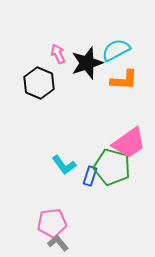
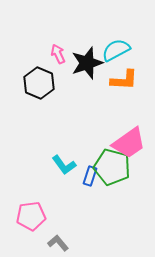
pink pentagon: moved 21 px left, 7 px up
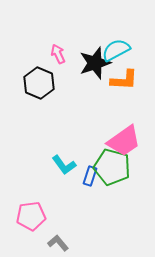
black star: moved 8 px right
pink trapezoid: moved 5 px left, 2 px up
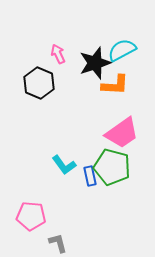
cyan semicircle: moved 6 px right
orange L-shape: moved 9 px left, 5 px down
pink trapezoid: moved 2 px left, 8 px up
blue rectangle: rotated 30 degrees counterclockwise
pink pentagon: rotated 12 degrees clockwise
gray L-shape: rotated 25 degrees clockwise
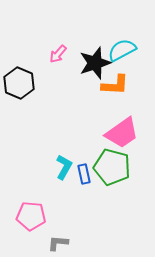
pink arrow: rotated 114 degrees counterclockwise
black hexagon: moved 20 px left
cyan L-shape: moved 2 px down; rotated 115 degrees counterclockwise
blue rectangle: moved 6 px left, 2 px up
gray L-shape: rotated 70 degrees counterclockwise
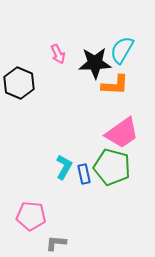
cyan semicircle: rotated 32 degrees counterclockwise
pink arrow: rotated 66 degrees counterclockwise
black star: rotated 16 degrees clockwise
gray L-shape: moved 2 px left
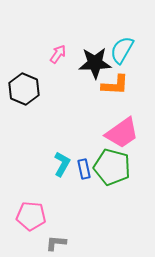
pink arrow: rotated 120 degrees counterclockwise
black hexagon: moved 5 px right, 6 px down
cyan L-shape: moved 2 px left, 3 px up
blue rectangle: moved 5 px up
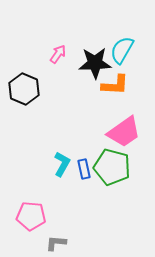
pink trapezoid: moved 2 px right, 1 px up
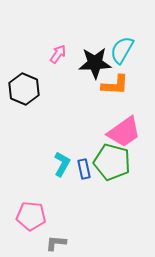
green pentagon: moved 5 px up
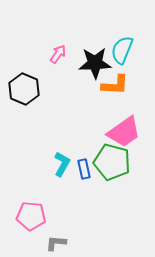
cyan semicircle: rotated 8 degrees counterclockwise
